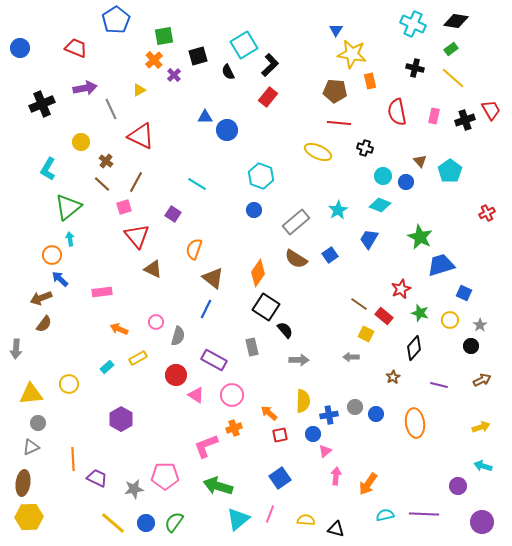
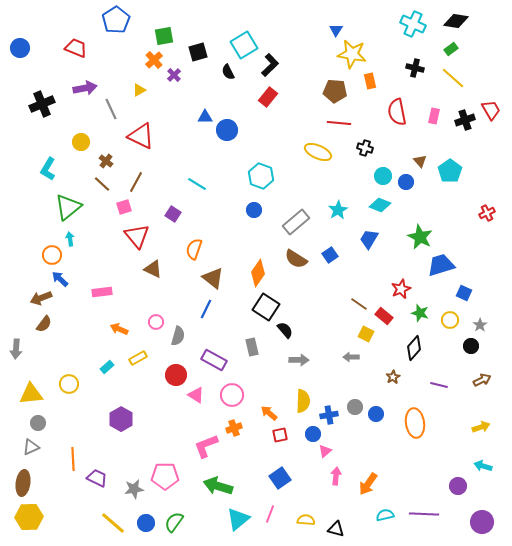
black square at (198, 56): moved 4 px up
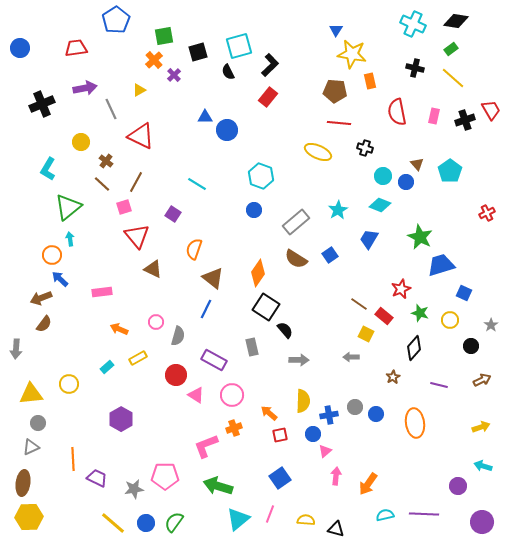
cyan square at (244, 45): moved 5 px left, 1 px down; rotated 16 degrees clockwise
red trapezoid at (76, 48): rotated 30 degrees counterclockwise
brown triangle at (420, 161): moved 3 px left, 3 px down
gray star at (480, 325): moved 11 px right
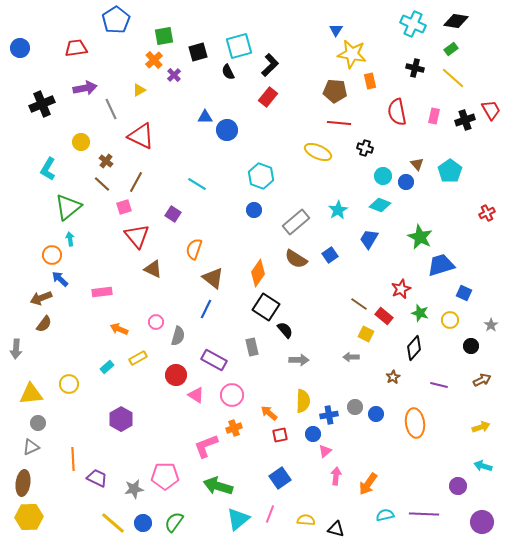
blue circle at (146, 523): moved 3 px left
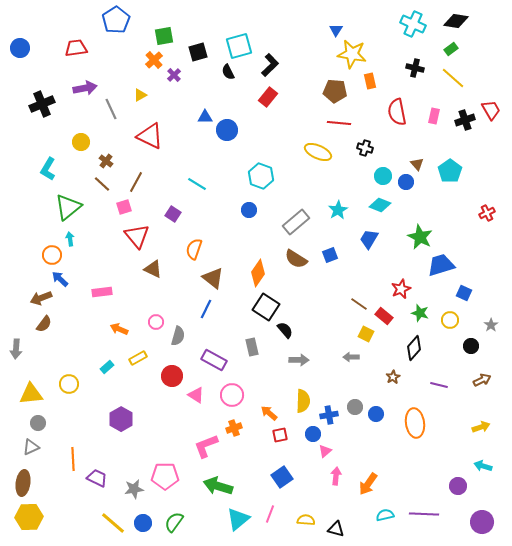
yellow triangle at (139, 90): moved 1 px right, 5 px down
red triangle at (141, 136): moved 9 px right
blue circle at (254, 210): moved 5 px left
blue square at (330, 255): rotated 14 degrees clockwise
red circle at (176, 375): moved 4 px left, 1 px down
blue square at (280, 478): moved 2 px right, 1 px up
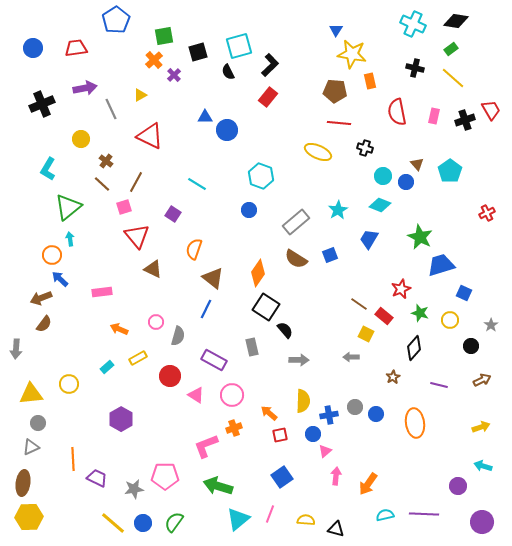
blue circle at (20, 48): moved 13 px right
yellow circle at (81, 142): moved 3 px up
red circle at (172, 376): moved 2 px left
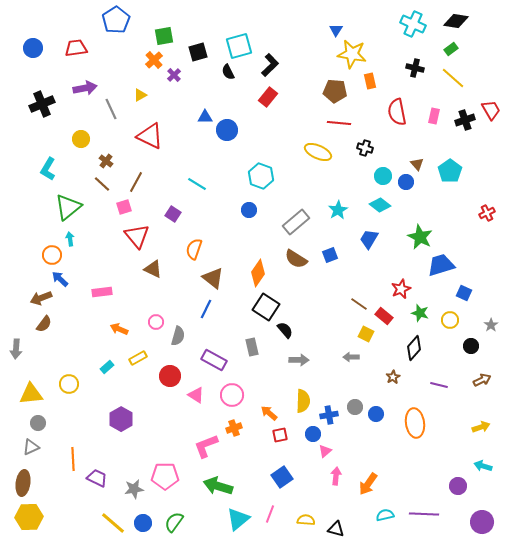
cyan diamond at (380, 205): rotated 15 degrees clockwise
